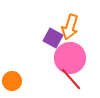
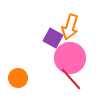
orange circle: moved 6 px right, 3 px up
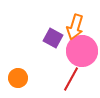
orange arrow: moved 5 px right
pink circle: moved 12 px right, 7 px up
red line: rotated 70 degrees clockwise
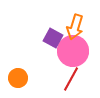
pink circle: moved 9 px left
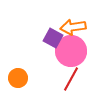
orange arrow: moved 2 px left; rotated 65 degrees clockwise
pink circle: moved 2 px left
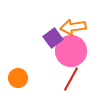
purple square: rotated 24 degrees clockwise
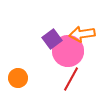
orange arrow: moved 9 px right, 7 px down
purple square: moved 1 px left, 1 px down
pink circle: moved 3 px left
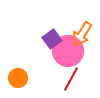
orange arrow: rotated 50 degrees counterclockwise
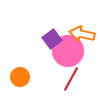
orange arrow: rotated 70 degrees clockwise
orange circle: moved 2 px right, 1 px up
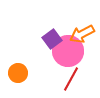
orange arrow: rotated 40 degrees counterclockwise
orange circle: moved 2 px left, 4 px up
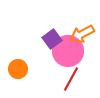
orange circle: moved 4 px up
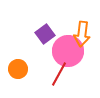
orange arrow: rotated 55 degrees counterclockwise
purple square: moved 7 px left, 5 px up
red line: moved 12 px left, 5 px up
